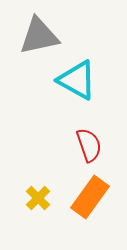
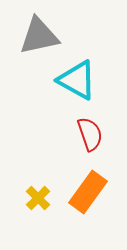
red semicircle: moved 1 px right, 11 px up
orange rectangle: moved 2 px left, 5 px up
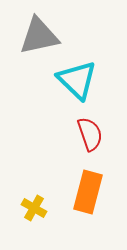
cyan triangle: rotated 15 degrees clockwise
orange rectangle: rotated 21 degrees counterclockwise
yellow cross: moved 4 px left, 10 px down; rotated 15 degrees counterclockwise
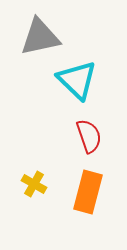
gray triangle: moved 1 px right, 1 px down
red semicircle: moved 1 px left, 2 px down
yellow cross: moved 24 px up
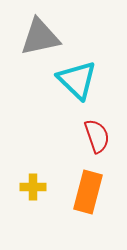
red semicircle: moved 8 px right
yellow cross: moved 1 px left, 3 px down; rotated 30 degrees counterclockwise
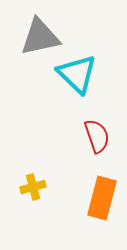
cyan triangle: moved 6 px up
yellow cross: rotated 15 degrees counterclockwise
orange rectangle: moved 14 px right, 6 px down
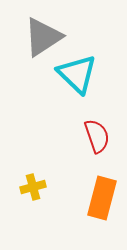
gray triangle: moved 3 px right; rotated 21 degrees counterclockwise
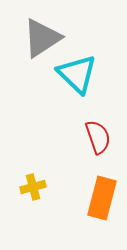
gray triangle: moved 1 px left, 1 px down
red semicircle: moved 1 px right, 1 px down
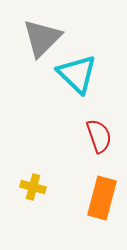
gray triangle: rotated 12 degrees counterclockwise
red semicircle: moved 1 px right, 1 px up
yellow cross: rotated 30 degrees clockwise
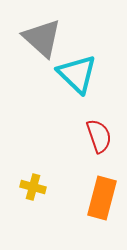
gray triangle: rotated 33 degrees counterclockwise
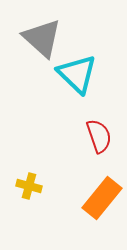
yellow cross: moved 4 px left, 1 px up
orange rectangle: rotated 24 degrees clockwise
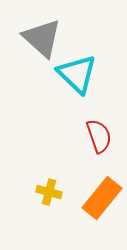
yellow cross: moved 20 px right, 6 px down
